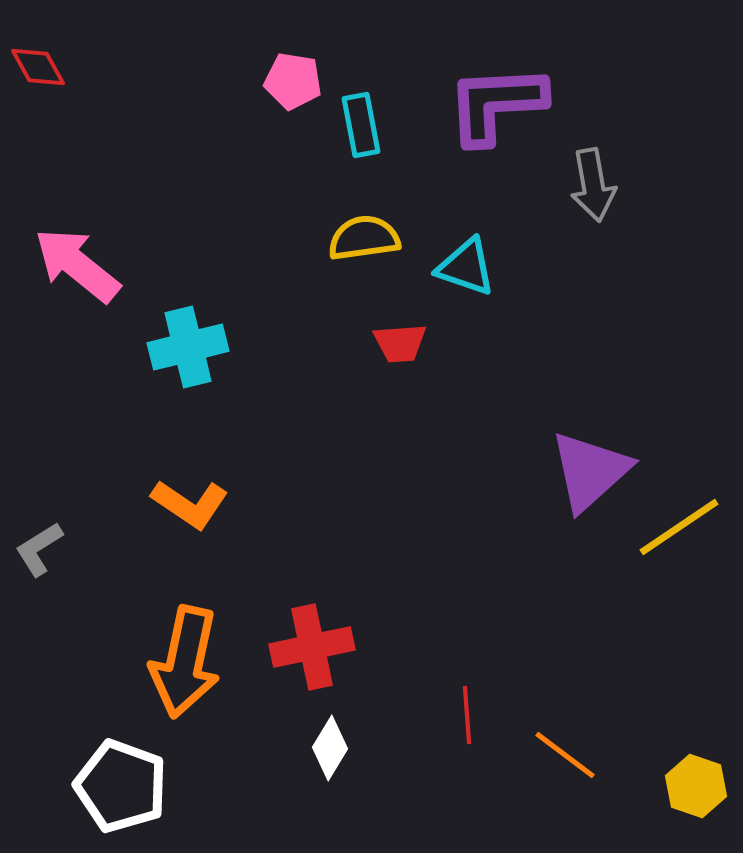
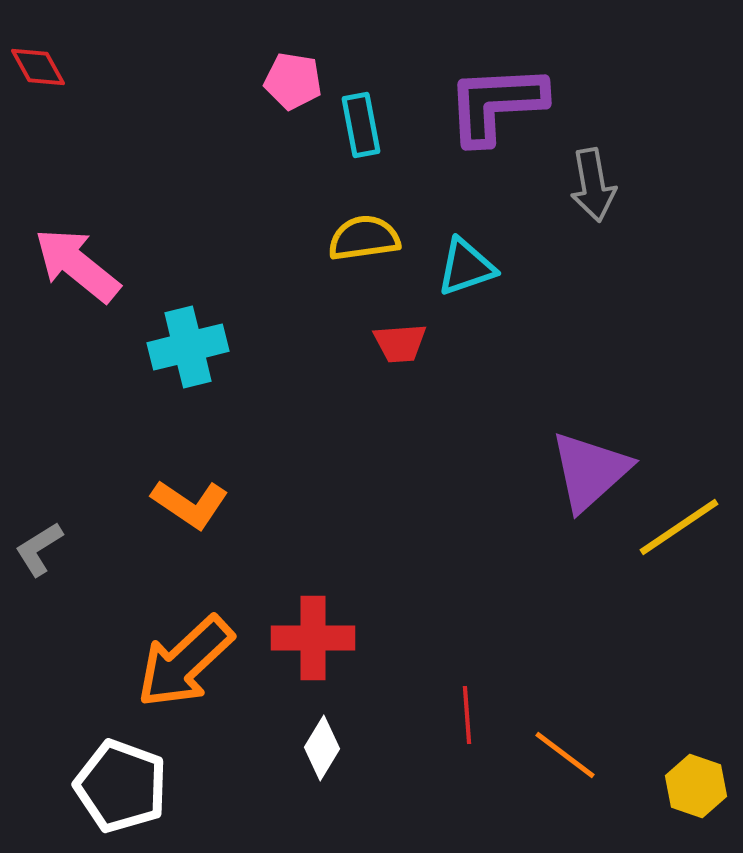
cyan triangle: rotated 38 degrees counterclockwise
red cross: moved 1 px right, 9 px up; rotated 12 degrees clockwise
orange arrow: rotated 35 degrees clockwise
white diamond: moved 8 px left
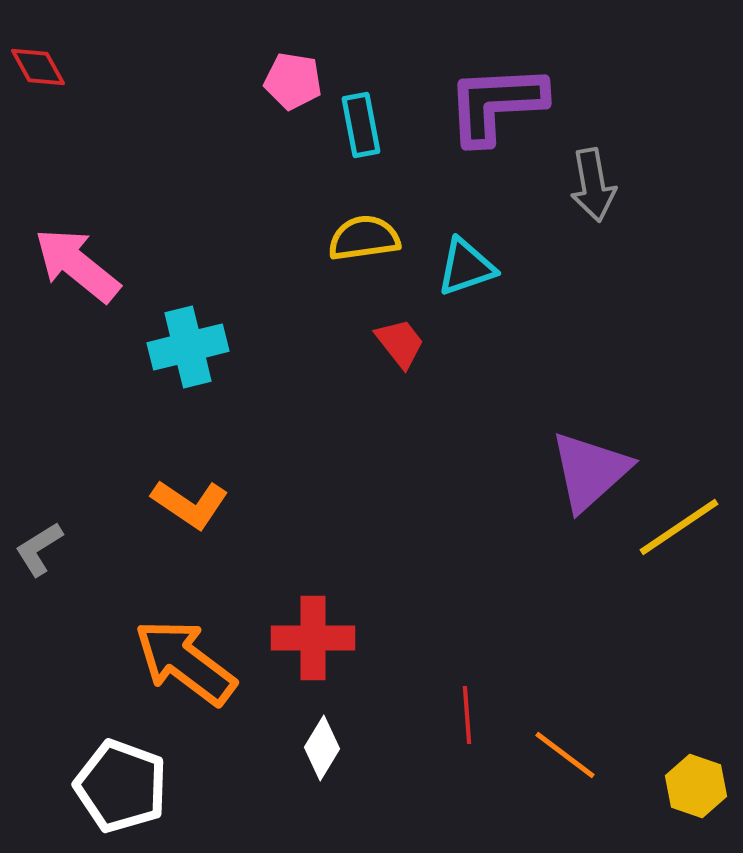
red trapezoid: rotated 124 degrees counterclockwise
orange arrow: rotated 80 degrees clockwise
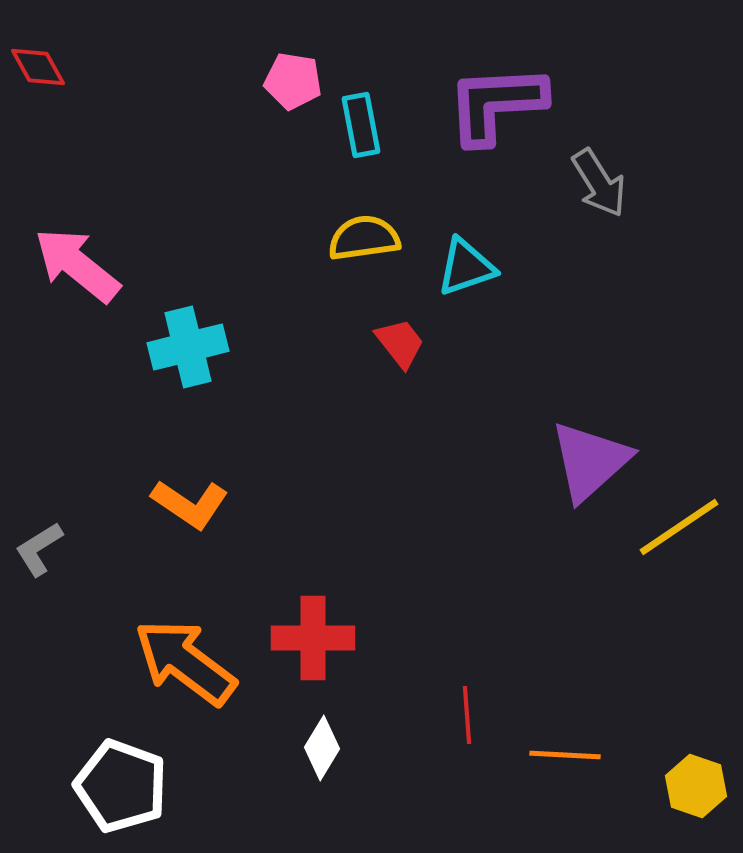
gray arrow: moved 6 px right, 2 px up; rotated 22 degrees counterclockwise
purple triangle: moved 10 px up
orange line: rotated 34 degrees counterclockwise
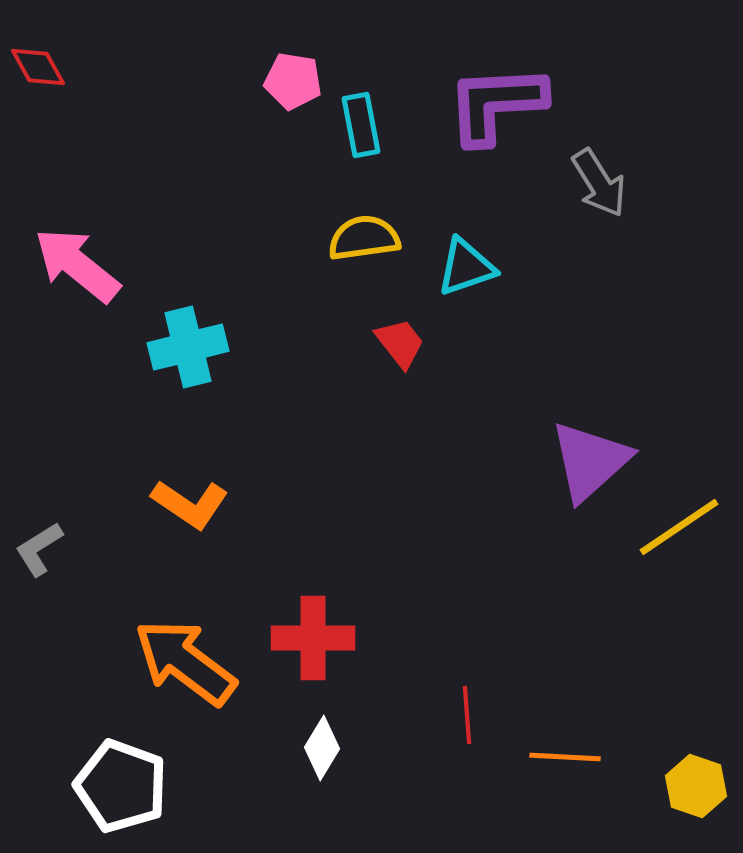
orange line: moved 2 px down
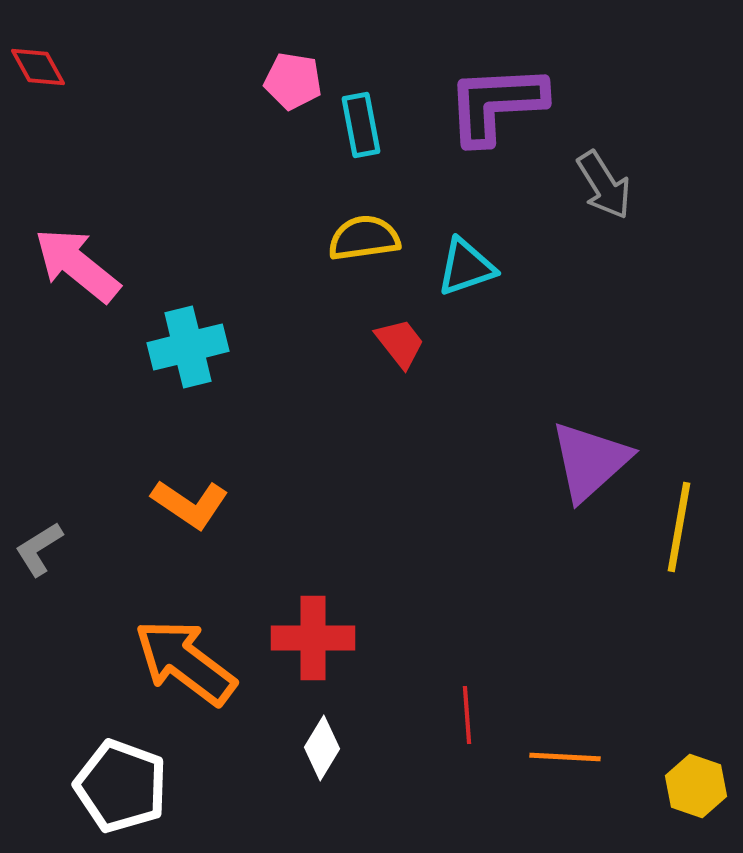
gray arrow: moved 5 px right, 2 px down
yellow line: rotated 46 degrees counterclockwise
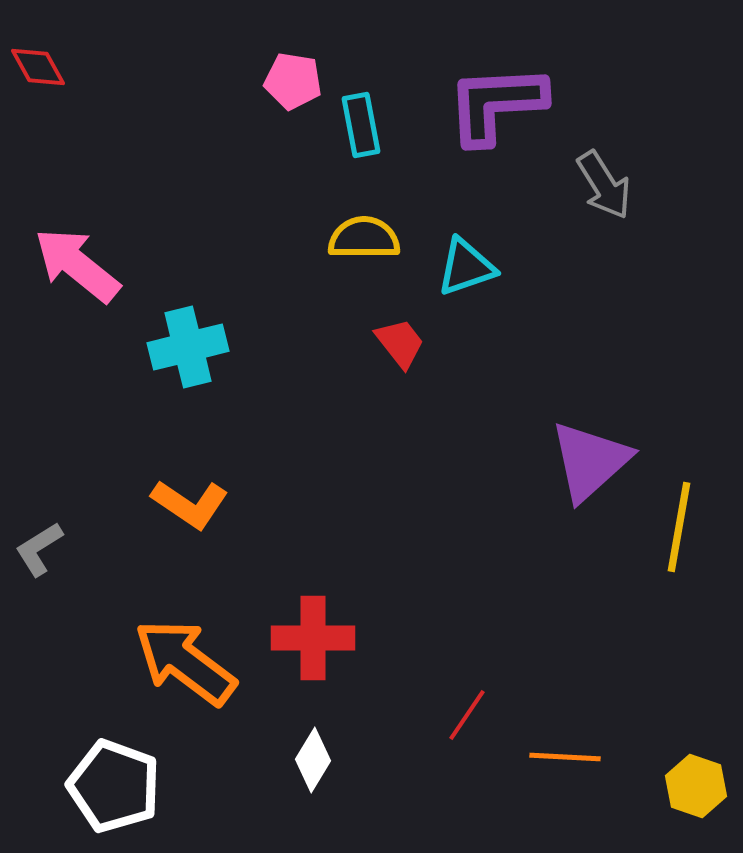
yellow semicircle: rotated 8 degrees clockwise
red line: rotated 38 degrees clockwise
white diamond: moved 9 px left, 12 px down
white pentagon: moved 7 px left
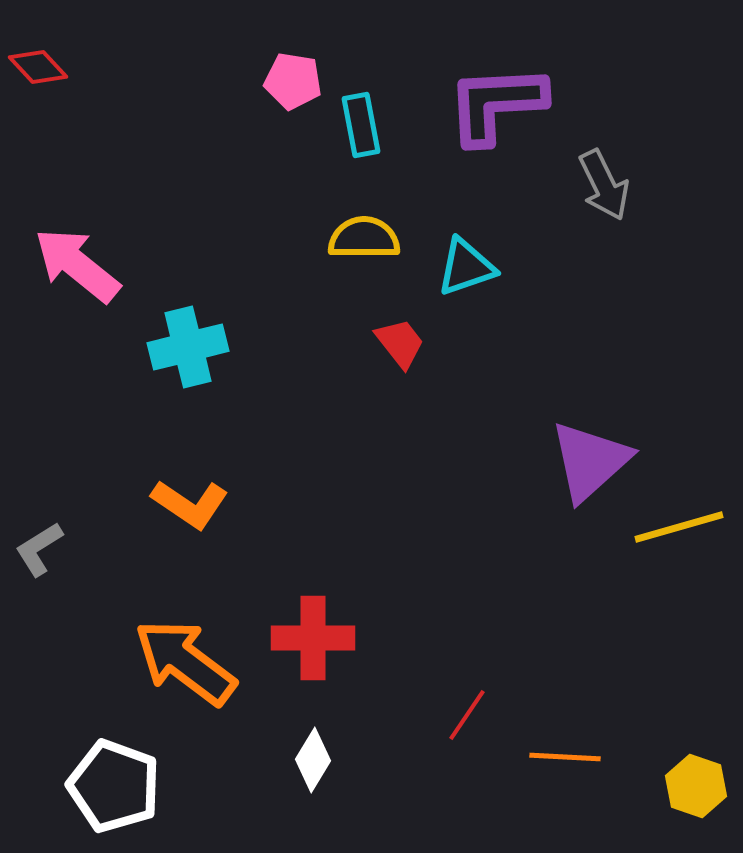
red diamond: rotated 14 degrees counterclockwise
gray arrow: rotated 6 degrees clockwise
yellow line: rotated 64 degrees clockwise
